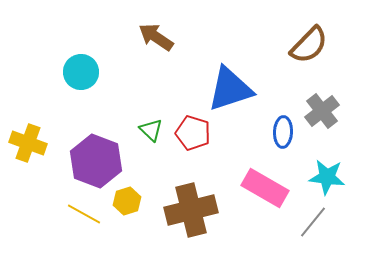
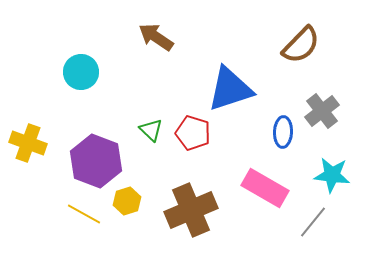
brown semicircle: moved 8 px left
cyan star: moved 5 px right, 2 px up
brown cross: rotated 9 degrees counterclockwise
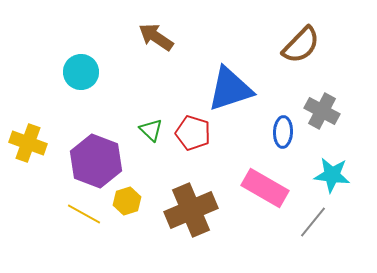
gray cross: rotated 24 degrees counterclockwise
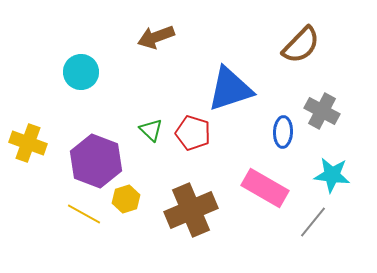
brown arrow: rotated 54 degrees counterclockwise
yellow hexagon: moved 1 px left, 2 px up
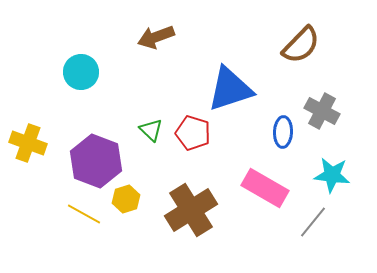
brown cross: rotated 9 degrees counterclockwise
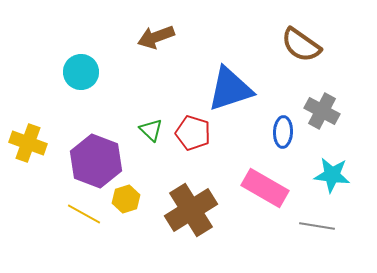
brown semicircle: rotated 81 degrees clockwise
gray line: moved 4 px right, 4 px down; rotated 60 degrees clockwise
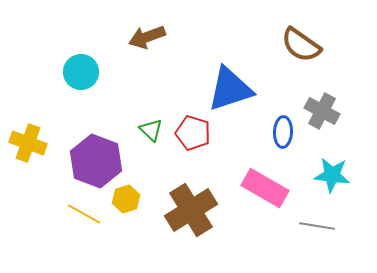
brown arrow: moved 9 px left
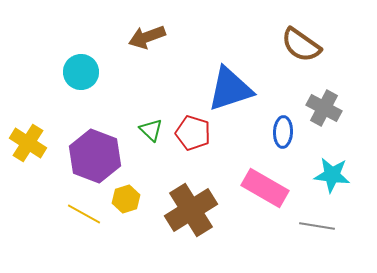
gray cross: moved 2 px right, 3 px up
yellow cross: rotated 12 degrees clockwise
purple hexagon: moved 1 px left, 5 px up
